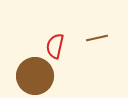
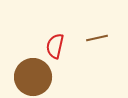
brown circle: moved 2 px left, 1 px down
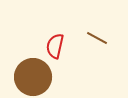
brown line: rotated 40 degrees clockwise
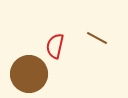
brown circle: moved 4 px left, 3 px up
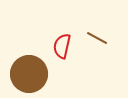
red semicircle: moved 7 px right
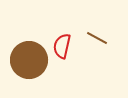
brown circle: moved 14 px up
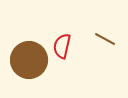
brown line: moved 8 px right, 1 px down
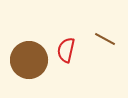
red semicircle: moved 4 px right, 4 px down
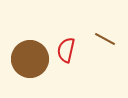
brown circle: moved 1 px right, 1 px up
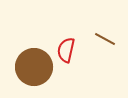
brown circle: moved 4 px right, 8 px down
